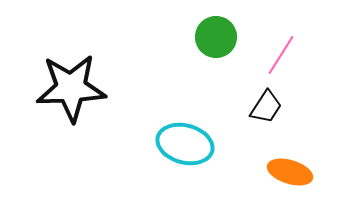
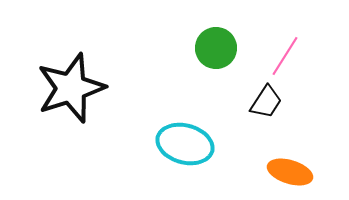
green circle: moved 11 px down
pink line: moved 4 px right, 1 px down
black star: rotated 16 degrees counterclockwise
black trapezoid: moved 5 px up
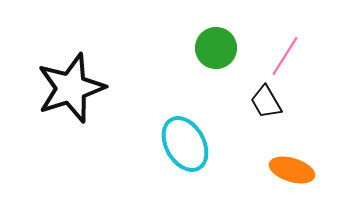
black trapezoid: rotated 117 degrees clockwise
cyan ellipse: rotated 46 degrees clockwise
orange ellipse: moved 2 px right, 2 px up
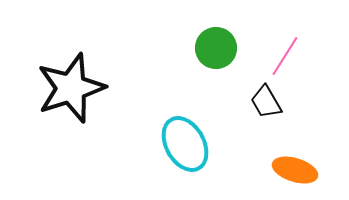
orange ellipse: moved 3 px right
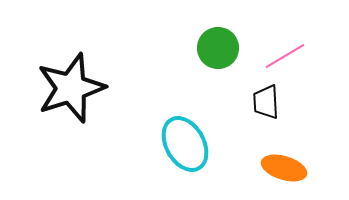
green circle: moved 2 px right
pink line: rotated 27 degrees clockwise
black trapezoid: rotated 27 degrees clockwise
orange ellipse: moved 11 px left, 2 px up
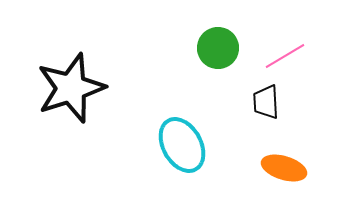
cyan ellipse: moved 3 px left, 1 px down
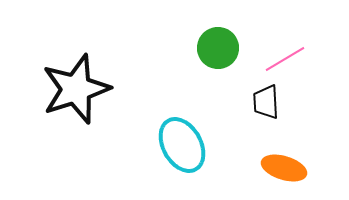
pink line: moved 3 px down
black star: moved 5 px right, 1 px down
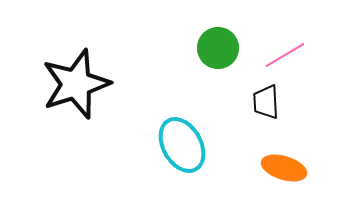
pink line: moved 4 px up
black star: moved 5 px up
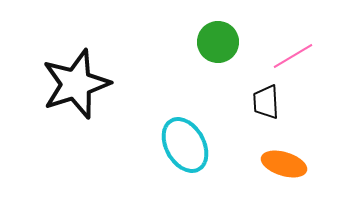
green circle: moved 6 px up
pink line: moved 8 px right, 1 px down
cyan ellipse: moved 3 px right
orange ellipse: moved 4 px up
